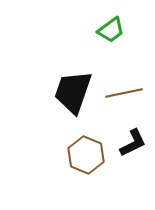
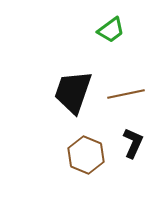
brown line: moved 2 px right, 1 px down
black L-shape: rotated 40 degrees counterclockwise
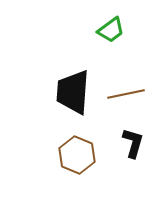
black trapezoid: rotated 15 degrees counterclockwise
black L-shape: rotated 8 degrees counterclockwise
brown hexagon: moved 9 px left
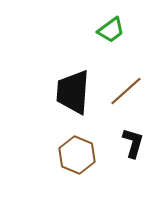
brown line: moved 3 px up; rotated 30 degrees counterclockwise
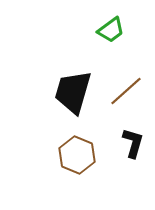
black trapezoid: rotated 12 degrees clockwise
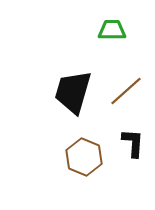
green trapezoid: moved 1 px right; rotated 144 degrees counterclockwise
black L-shape: rotated 12 degrees counterclockwise
brown hexagon: moved 7 px right, 2 px down
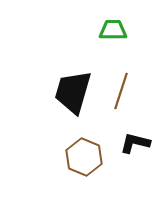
green trapezoid: moved 1 px right
brown line: moved 5 px left; rotated 30 degrees counterclockwise
black L-shape: moved 2 px right; rotated 80 degrees counterclockwise
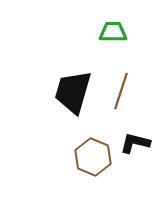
green trapezoid: moved 2 px down
brown hexagon: moved 9 px right
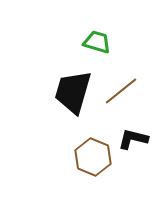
green trapezoid: moved 16 px left, 10 px down; rotated 16 degrees clockwise
brown line: rotated 33 degrees clockwise
black L-shape: moved 2 px left, 4 px up
